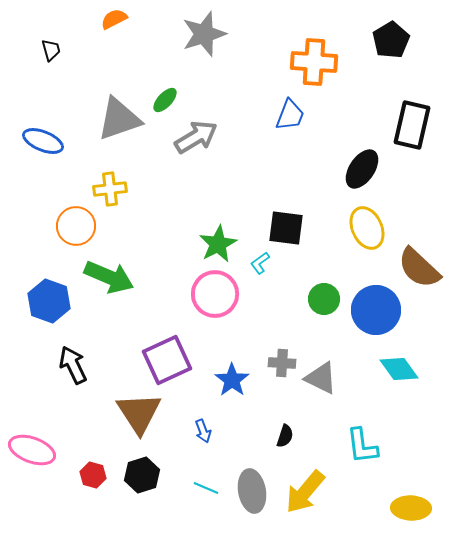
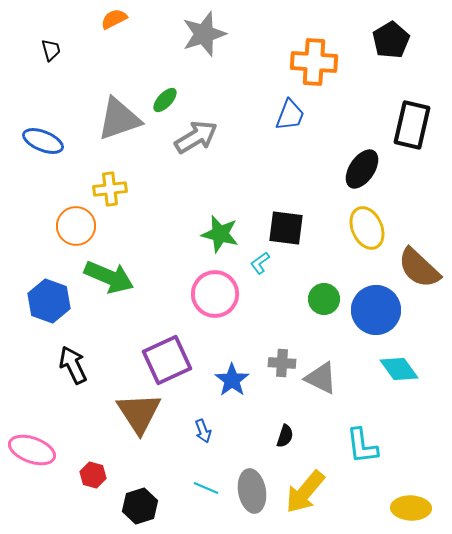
green star at (218, 244): moved 2 px right, 10 px up; rotated 30 degrees counterclockwise
black hexagon at (142, 475): moved 2 px left, 31 px down
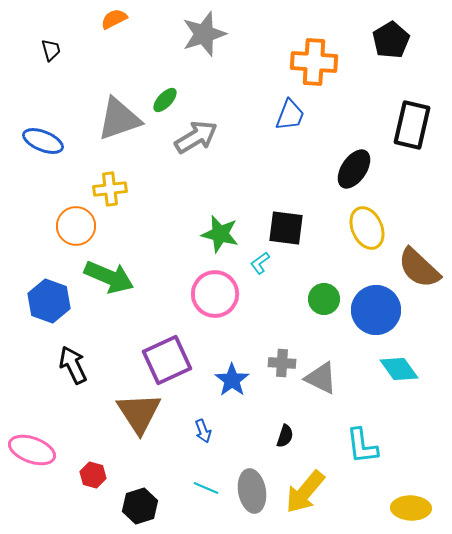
black ellipse at (362, 169): moved 8 px left
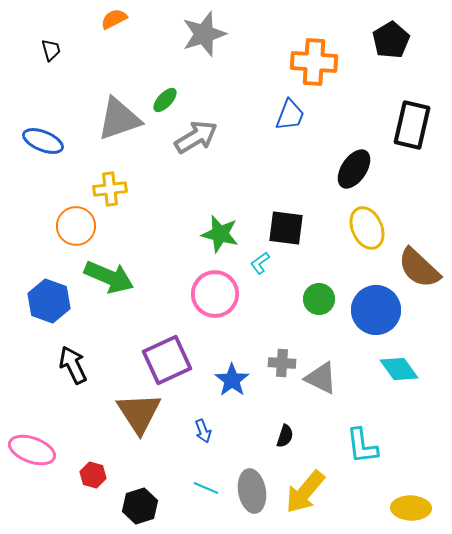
green circle at (324, 299): moved 5 px left
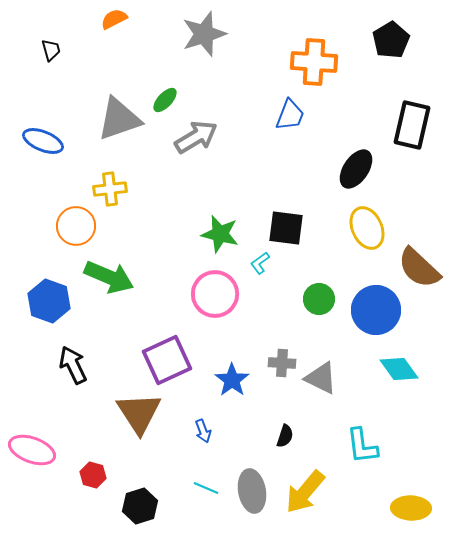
black ellipse at (354, 169): moved 2 px right
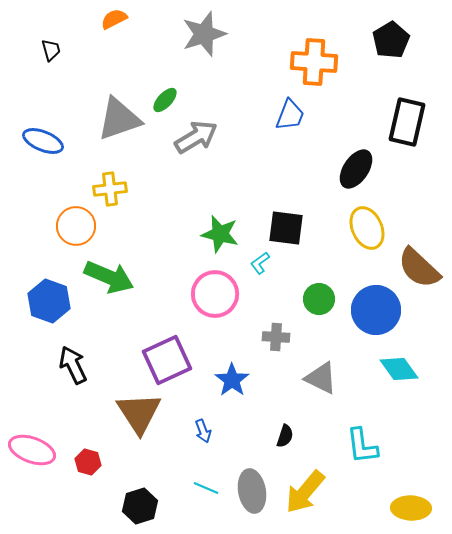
black rectangle at (412, 125): moved 5 px left, 3 px up
gray cross at (282, 363): moved 6 px left, 26 px up
red hexagon at (93, 475): moved 5 px left, 13 px up
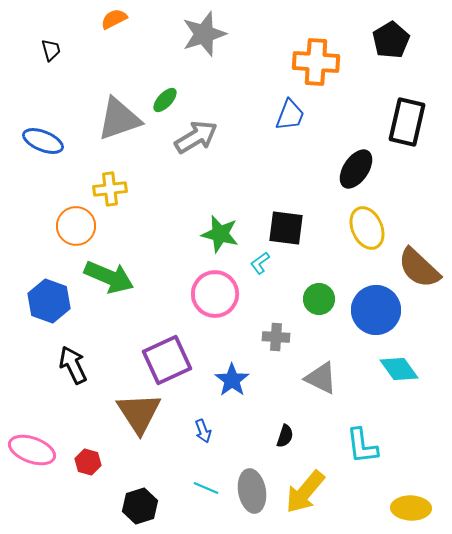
orange cross at (314, 62): moved 2 px right
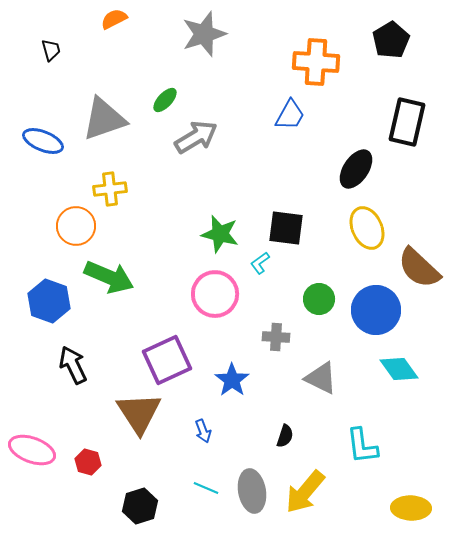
blue trapezoid at (290, 115): rotated 8 degrees clockwise
gray triangle at (119, 119): moved 15 px left
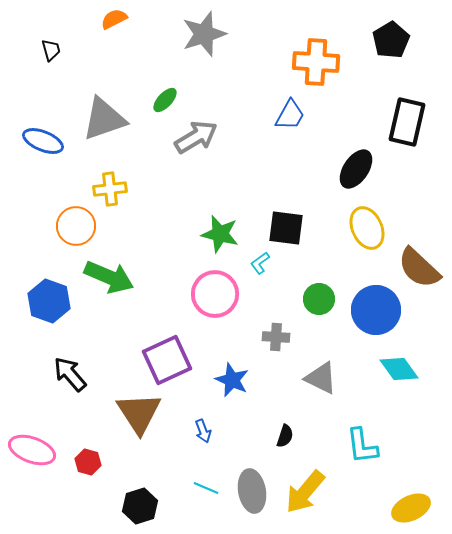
black arrow at (73, 365): moved 3 px left, 9 px down; rotated 15 degrees counterclockwise
blue star at (232, 380): rotated 12 degrees counterclockwise
yellow ellipse at (411, 508): rotated 27 degrees counterclockwise
